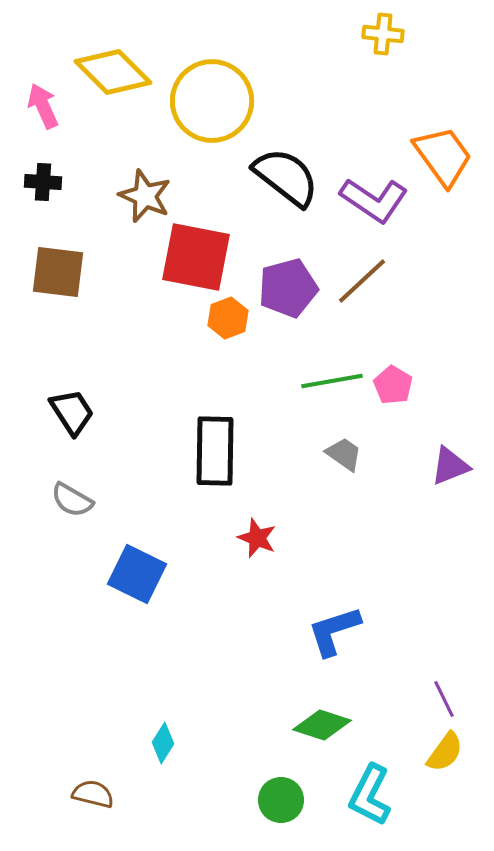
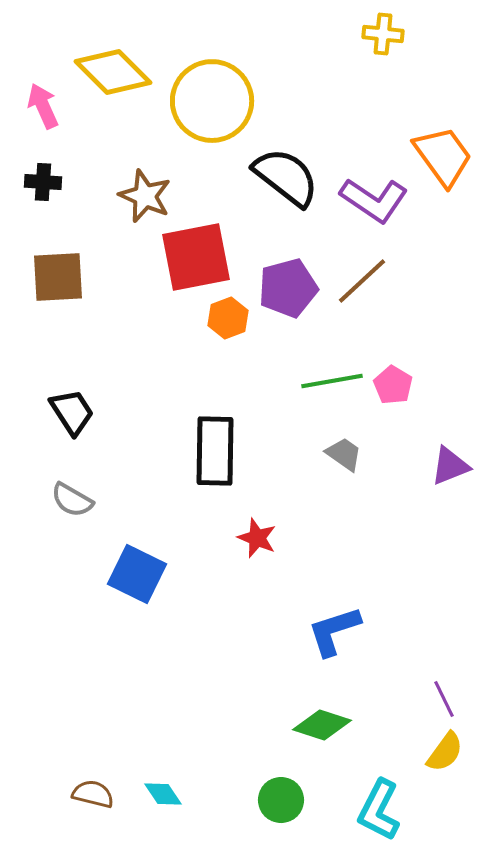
red square: rotated 22 degrees counterclockwise
brown square: moved 5 px down; rotated 10 degrees counterclockwise
cyan diamond: moved 51 px down; rotated 66 degrees counterclockwise
cyan L-shape: moved 9 px right, 15 px down
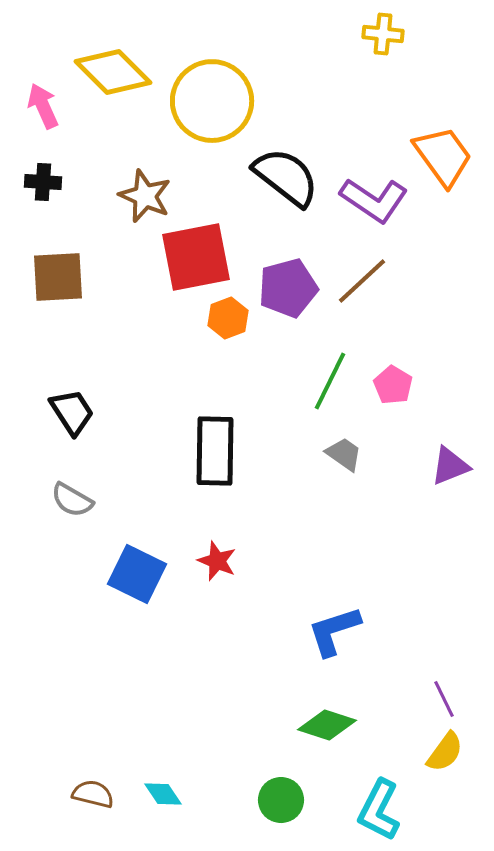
green line: moved 2 px left; rotated 54 degrees counterclockwise
red star: moved 40 px left, 23 px down
green diamond: moved 5 px right
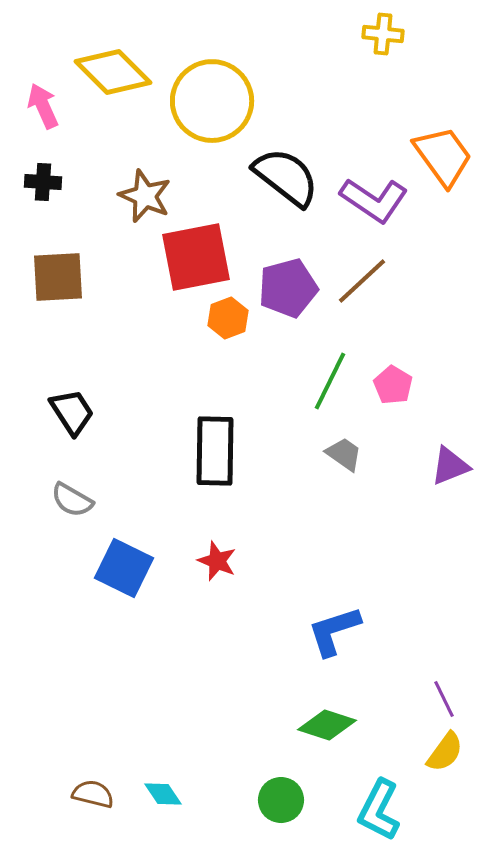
blue square: moved 13 px left, 6 px up
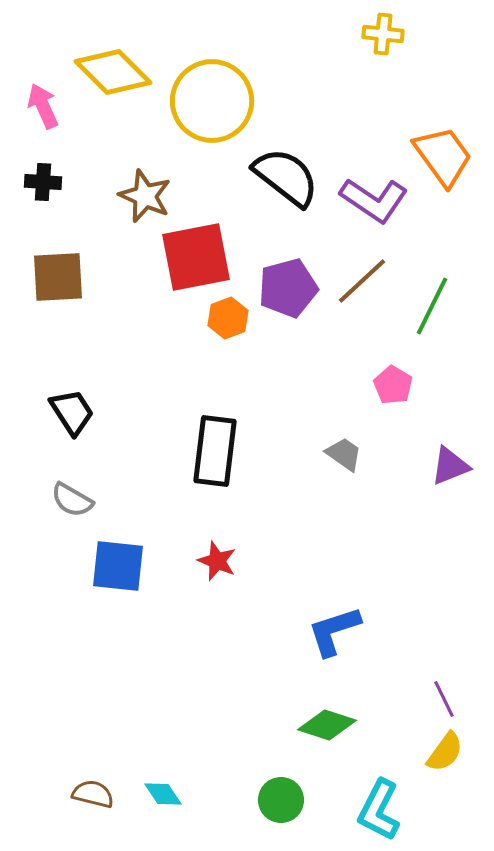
green line: moved 102 px right, 75 px up
black rectangle: rotated 6 degrees clockwise
blue square: moved 6 px left, 2 px up; rotated 20 degrees counterclockwise
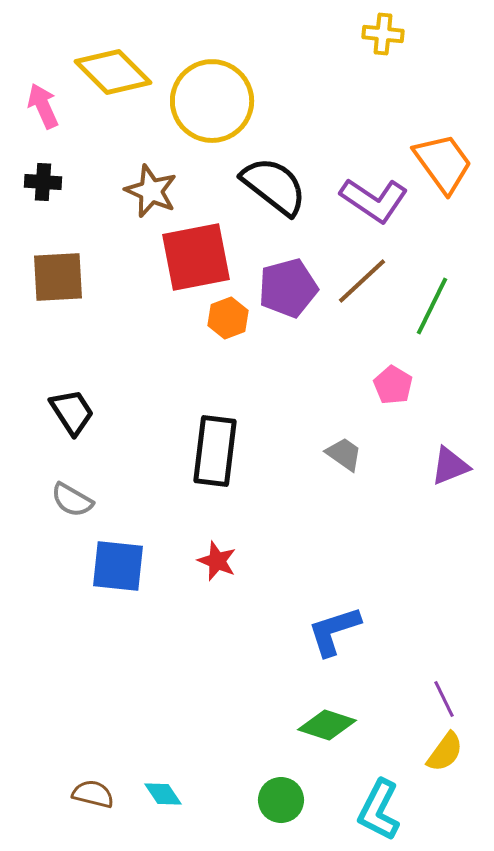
orange trapezoid: moved 7 px down
black semicircle: moved 12 px left, 9 px down
brown star: moved 6 px right, 5 px up
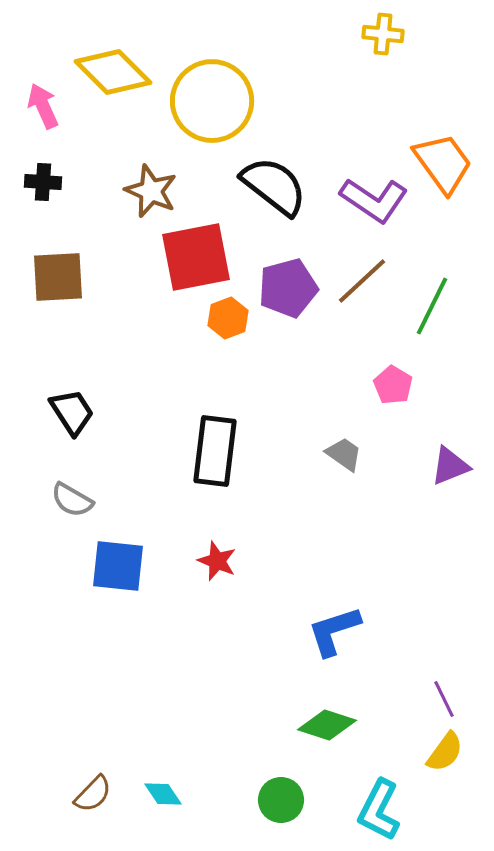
brown semicircle: rotated 120 degrees clockwise
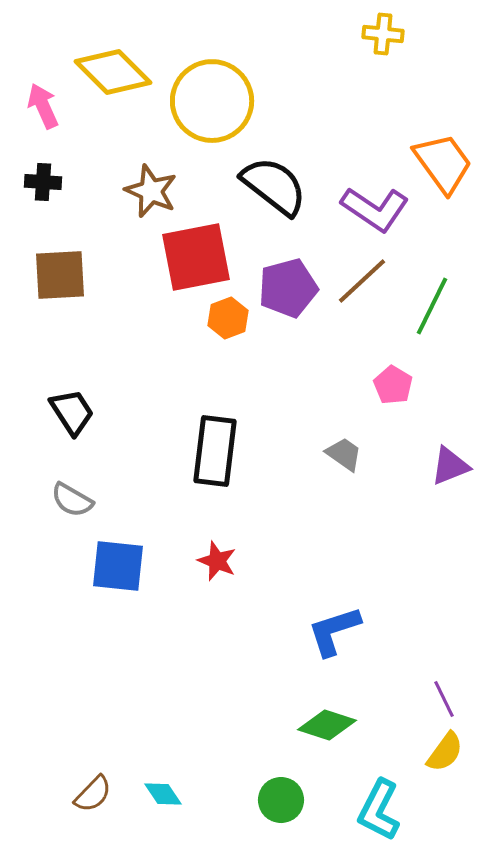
purple L-shape: moved 1 px right, 9 px down
brown square: moved 2 px right, 2 px up
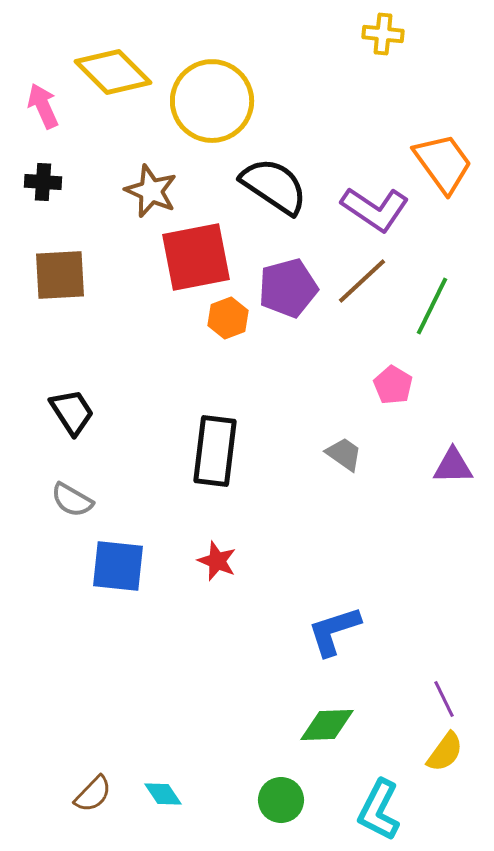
black semicircle: rotated 4 degrees counterclockwise
purple triangle: moved 3 px right; rotated 21 degrees clockwise
green diamond: rotated 20 degrees counterclockwise
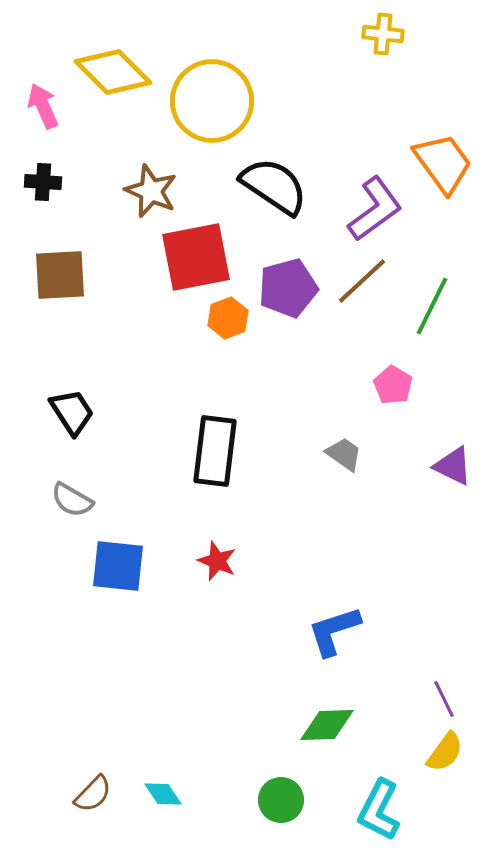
purple L-shape: rotated 70 degrees counterclockwise
purple triangle: rotated 27 degrees clockwise
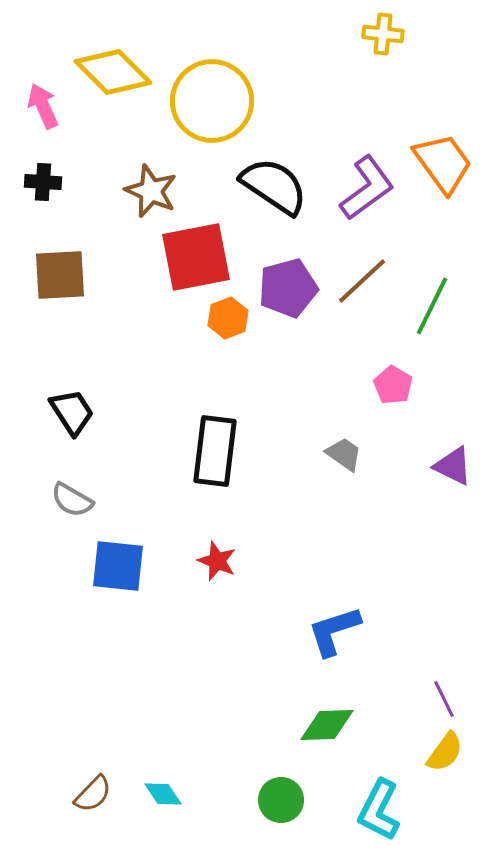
purple L-shape: moved 8 px left, 21 px up
